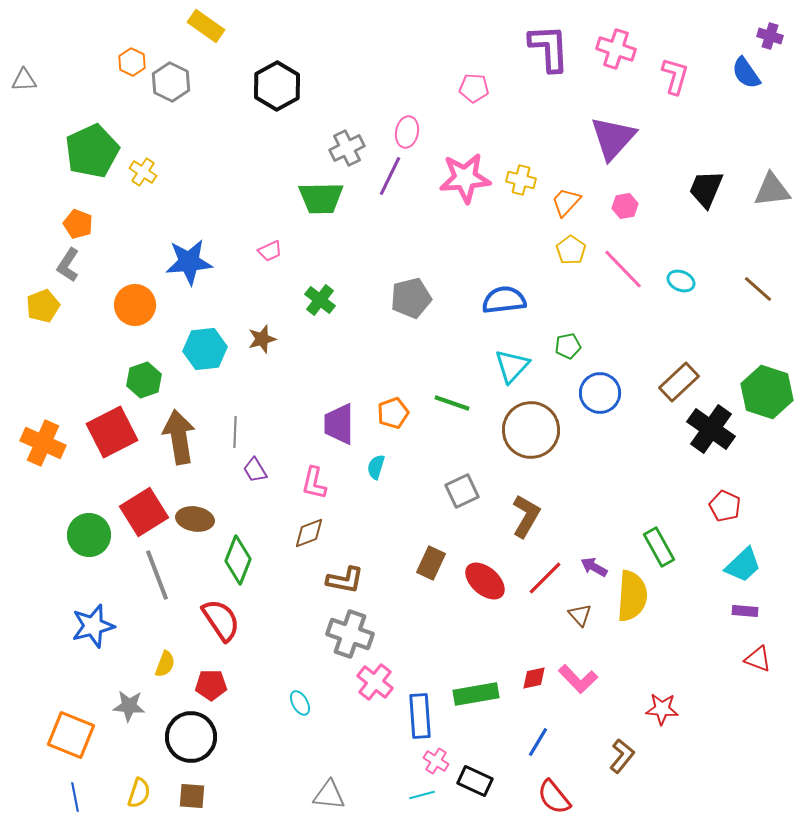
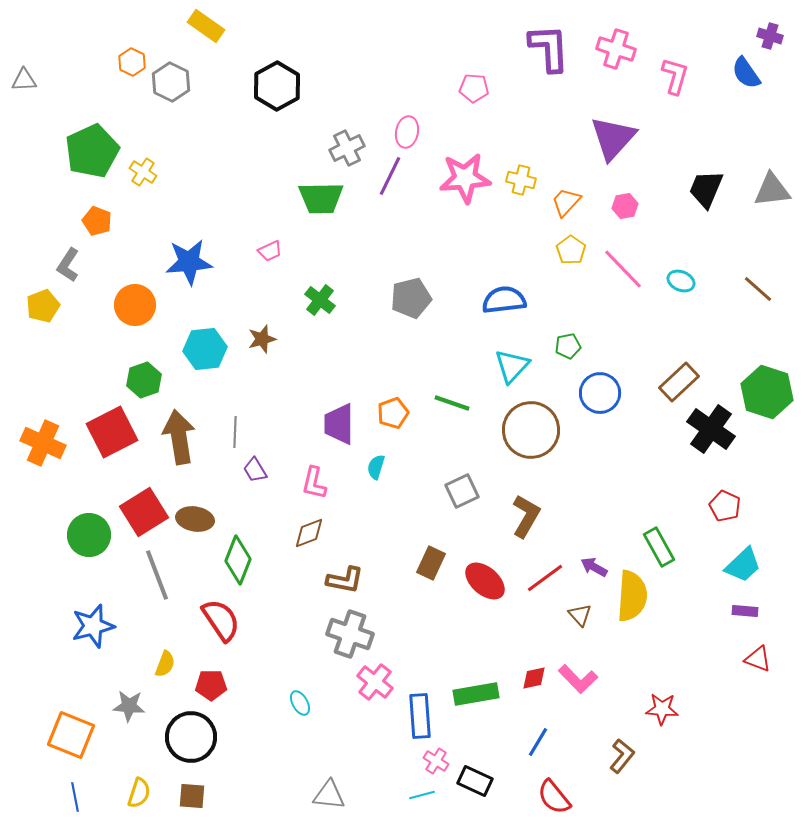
orange pentagon at (78, 224): moved 19 px right, 3 px up
red line at (545, 578): rotated 9 degrees clockwise
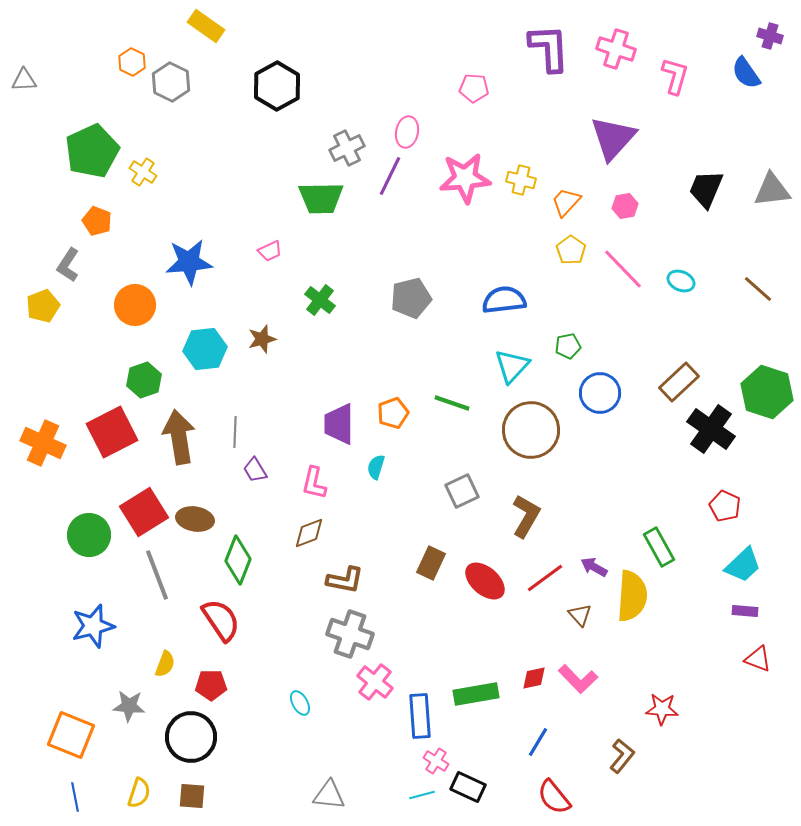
black rectangle at (475, 781): moved 7 px left, 6 px down
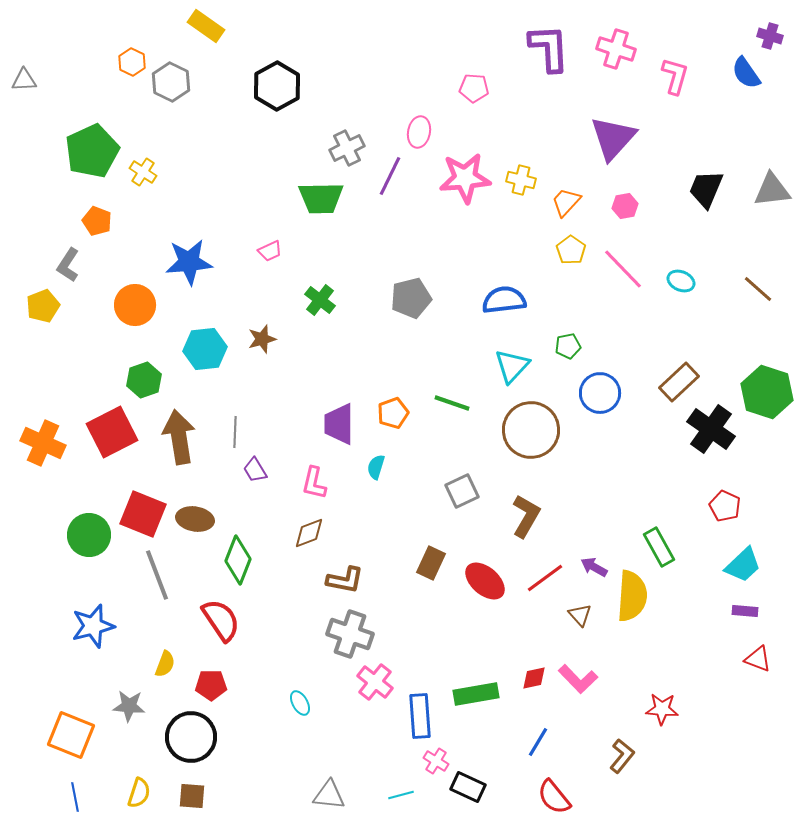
pink ellipse at (407, 132): moved 12 px right
red square at (144, 512): moved 1 px left, 2 px down; rotated 36 degrees counterclockwise
cyan line at (422, 795): moved 21 px left
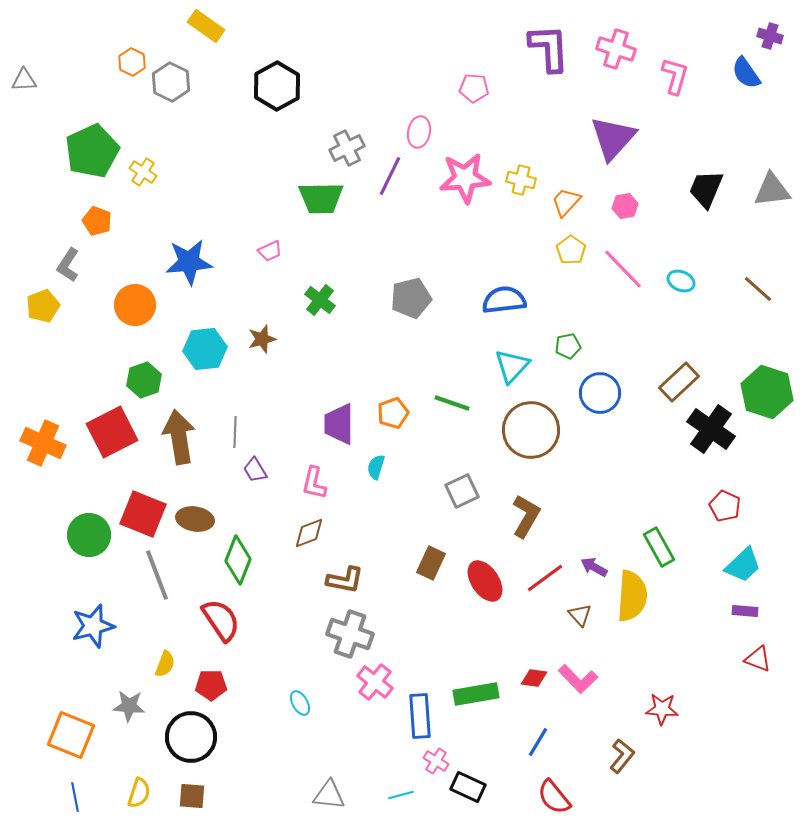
red ellipse at (485, 581): rotated 15 degrees clockwise
red diamond at (534, 678): rotated 20 degrees clockwise
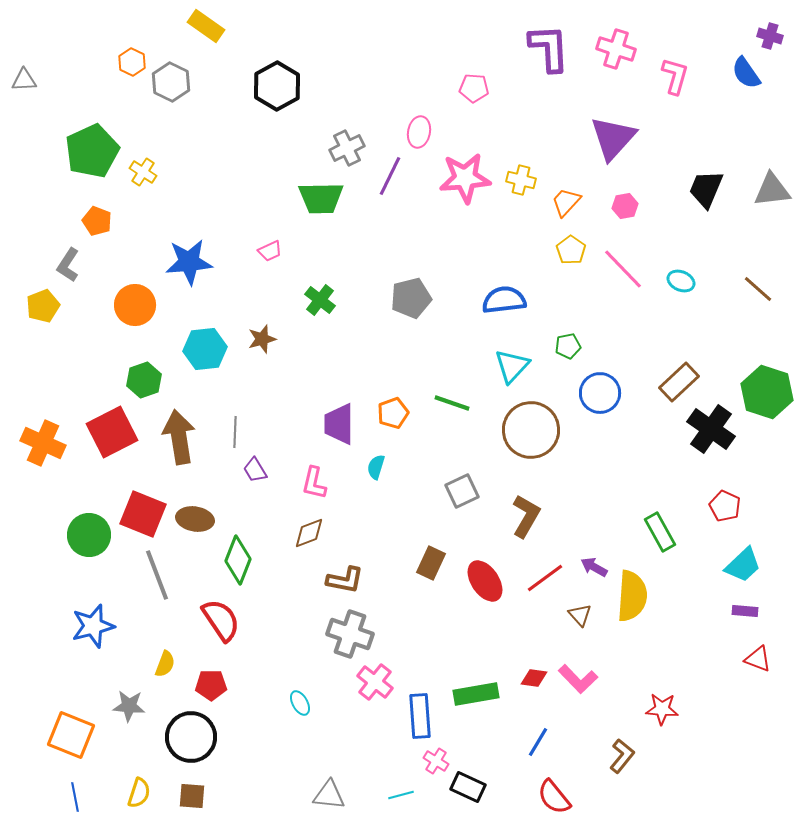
green rectangle at (659, 547): moved 1 px right, 15 px up
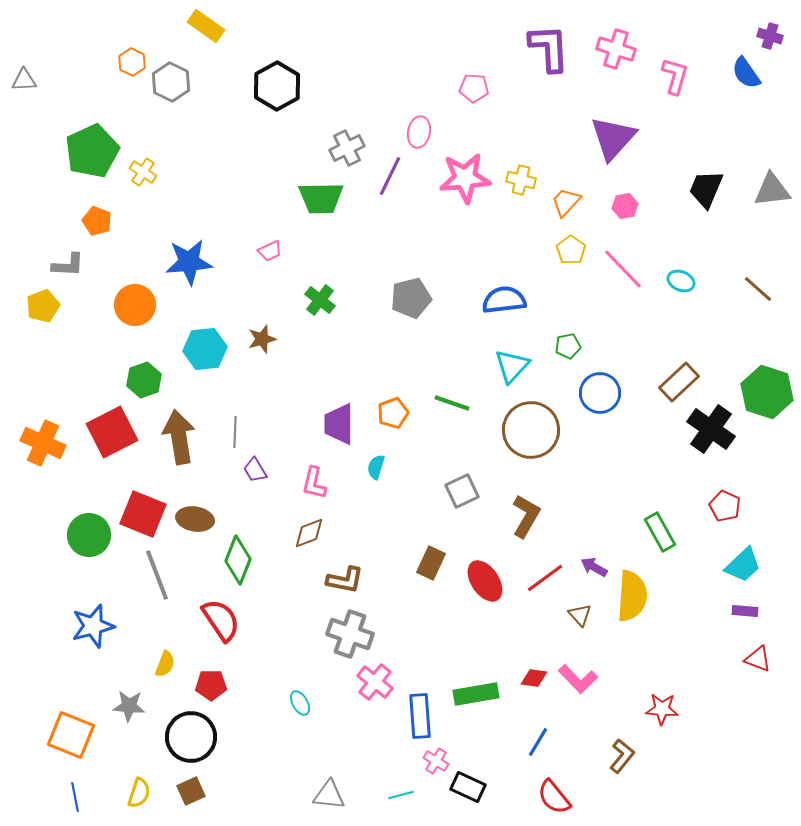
gray L-shape at (68, 265): rotated 120 degrees counterclockwise
brown square at (192, 796): moved 1 px left, 5 px up; rotated 28 degrees counterclockwise
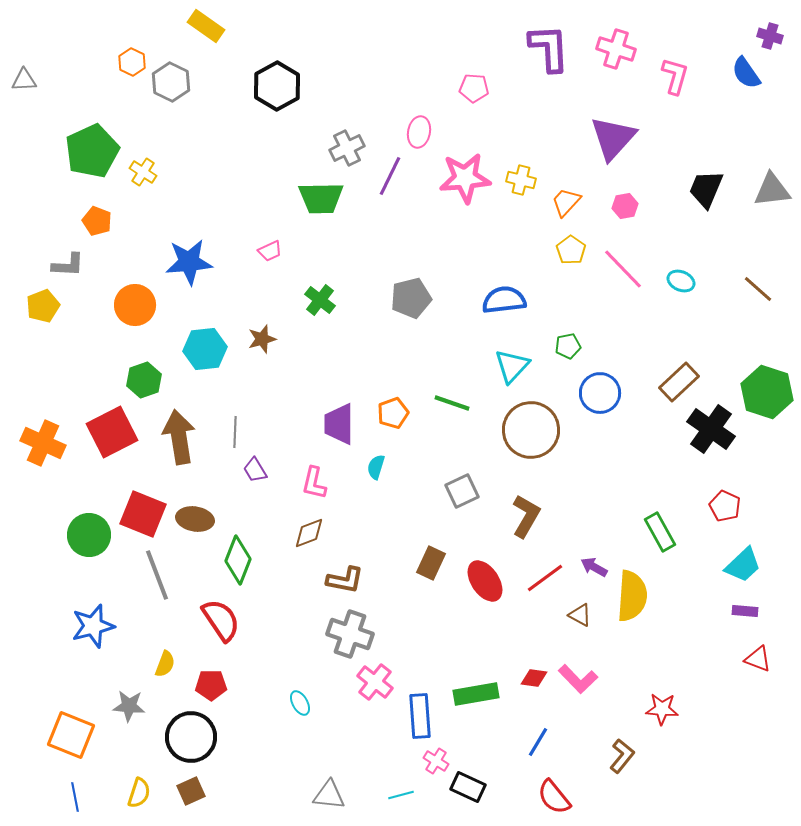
brown triangle at (580, 615): rotated 20 degrees counterclockwise
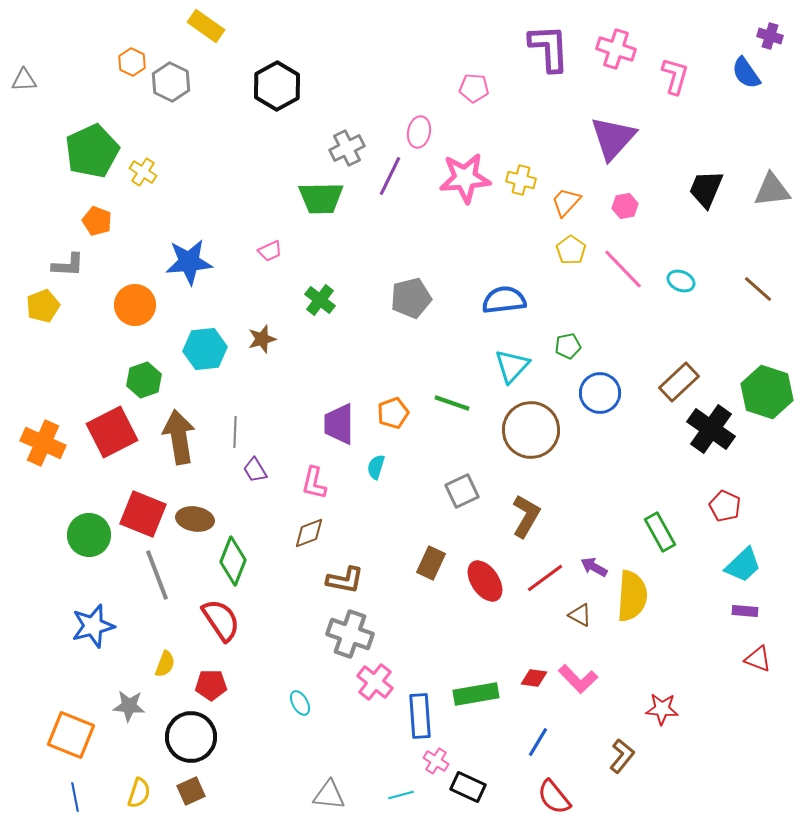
green diamond at (238, 560): moved 5 px left, 1 px down
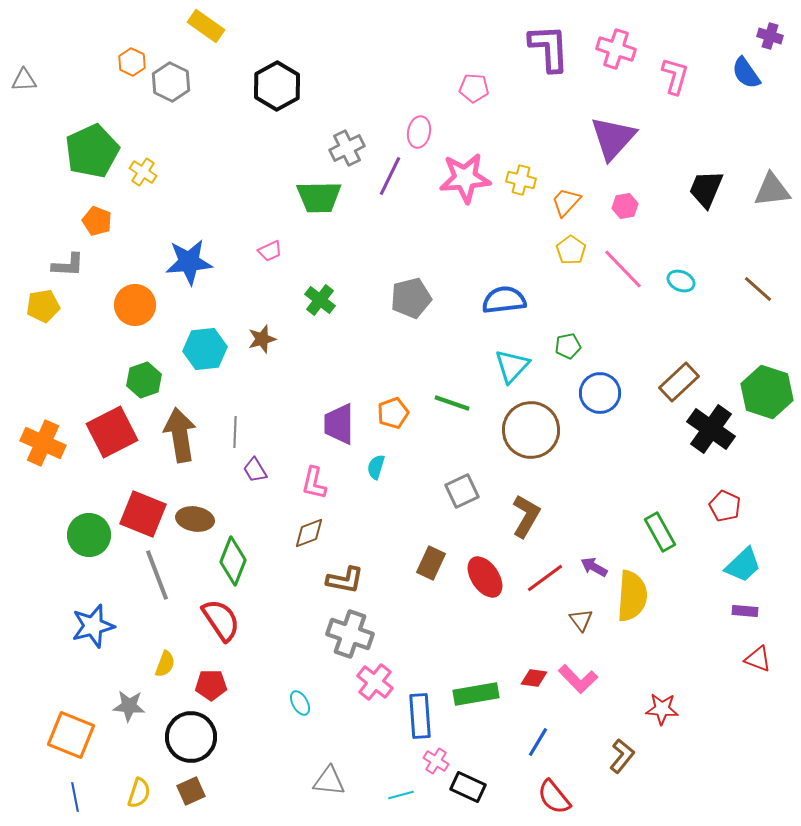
green trapezoid at (321, 198): moved 2 px left, 1 px up
yellow pentagon at (43, 306): rotated 12 degrees clockwise
brown arrow at (179, 437): moved 1 px right, 2 px up
red ellipse at (485, 581): moved 4 px up
brown triangle at (580, 615): moved 1 px right, 5 px down; rotated 25 degrees clockwise
gray triangle at (329, 795): moved 14 px up
